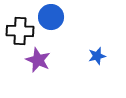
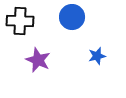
blue circle: moved 21 px right
black cross: moved 10 px up
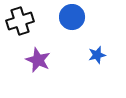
black cross: rotated 20 degrees counterclockwise
blue star: moved 1 px up
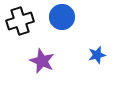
blue circle: moved 10 px left
purple star: moved 4 px right, 1 px down
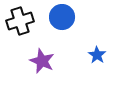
blue star: rotated 24 degrees counterclockwise
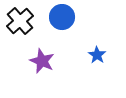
black cross: rotated 24 degrees counterclockwise
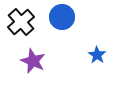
black cross: moved 1 px right, 1 px down
purple star: moved 9 px left
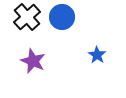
black cross: moved 6 px right, 5 px up
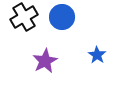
black cross: moved 3 px left; rotated 12 degrees clockwise
purple star: moved 12 px right; rotated 20 degrees clockwise
